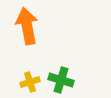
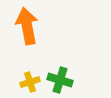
green cross: moved 1 px left
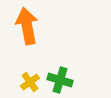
yellow cross: rotated 18 degrees counterclockwise
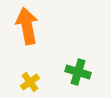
green cross: moved 18 px right, 8 px up
